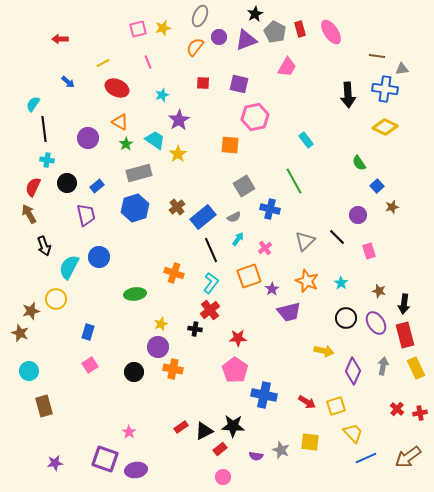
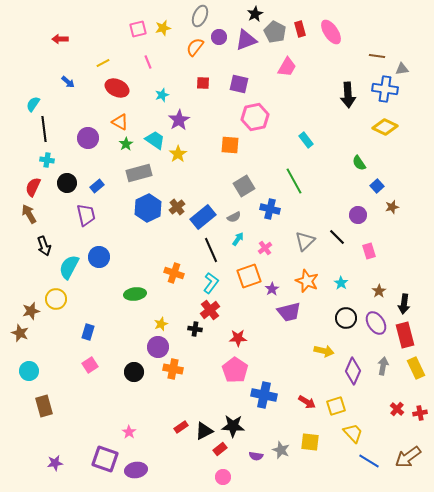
blue hexagon at (135, 208): moved 13 px right; rotated 8 degrees counterclockwise
brown star at (379, 291): rotated 24 degrees clockwise
blue line at (366, 458): moved 3 px right, 3 px down; rotated 55 degrees clockwise
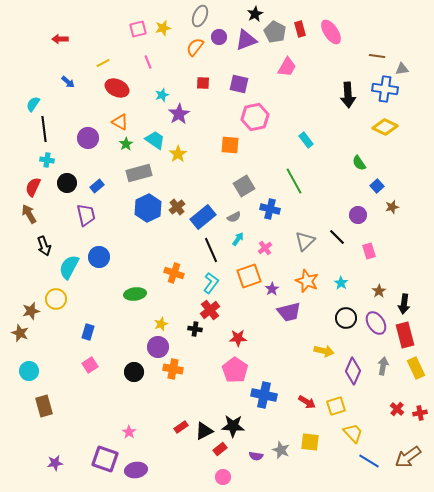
purple star at (179, 120): moved 6 px up
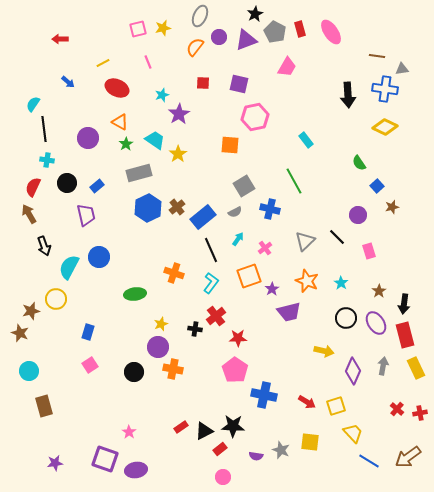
gray semicircle at (234, 217): moved 1 px right, 5 px up
red cross at (210, 310): moved 6 px right, 6 px down
